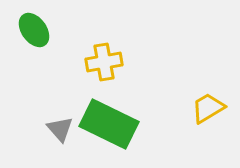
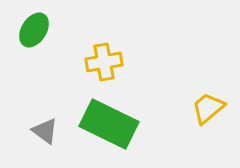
green ellipse: rotated 68 degrees clockwise
yellow trapezoid: rotated 9 degrees counterclockwise
gray triangle: moved 15 px left, 2 px down; rotated 12 degrees counterclockwise
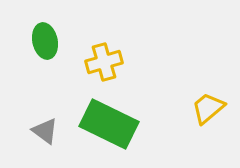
green ellipse: moved 11 px right, 11 px down; rotated 44 degrees counterclockwise
yellow cross: rotated 6 degrees counterclockwise
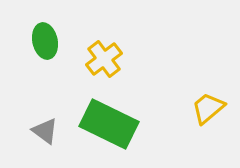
yellow cross: moved 3 px up; rotated 21 degrees counterclockwise
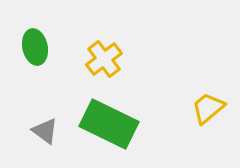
green ellipse: moved 10 px left, 6 px down
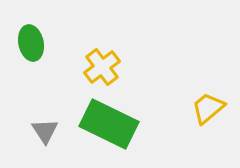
green ellipse: moved 4 px left, 4 px up
yellow cross: moved 2 px left, 8 px down
gray triangle: rotated 20 degrees clockwise
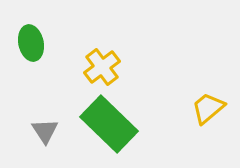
green rectangle: rotated 18 degrees clockwise
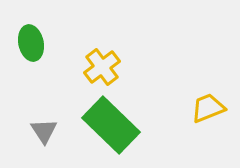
yellow trapezoid: rotated 18 degrees clockwise
green rectangle: moved 2 px right, 1 px down
gray triangle: moved 1 px left
